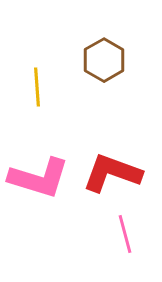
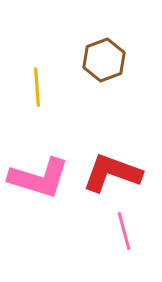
brown hexagon: rotated 9 degrees clockwise
pink line: moved 1 px left, 3 px up
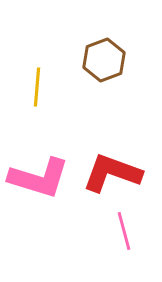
yellow line: rotated 9 degrees clockwise
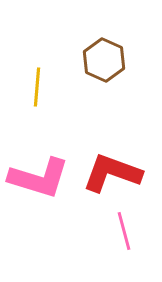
brown hexagon: rotated 15 degrees counterclockwise
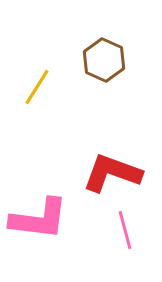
yellow line: rotated 27 degrees clockwise
pink L-shape: moved 41 px down; rotated 10 degrees counterclockwise
pink line: moved 1 px right, 1 px up
